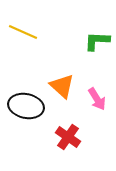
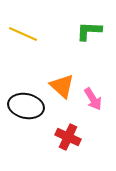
yellow line: moved 2 px down
green L-shape: moved 8 px left, 10 px up
pink arrow: moved 4 px left
red cross: rotated 10 degrees counterclockwise
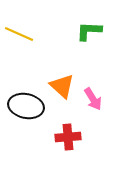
yellow line: moved 4 px left
red cross: rotated 30 degrees counterclockwise
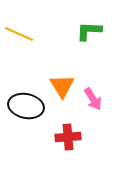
orange triangle: rotated 16 degrees clockwise
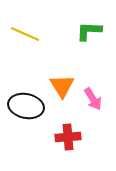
yellow line: moved 6 px right
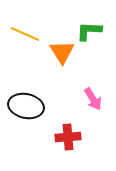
orange triangle: moved 34 px up
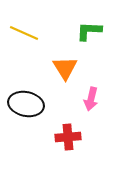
yellow line: moved 1 px left, 1 px up
orange triangle: moved 3 px right, 16 px down
pink arrow: moved 2 px left; rotated 45 degrees clockwise
black ellipse: moved 2 px up
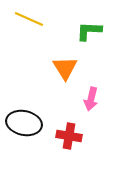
yellow line: moved 5 px right, 14 px up
black ellipse: moved 2 px left, 19 px down
red cross: moved 1 px right, 1 px up; rotated 15 degrees clockwise
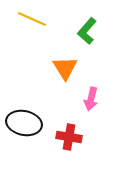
yellow line: moved 3 px right
green L-shape: moved 2 px left; rotated 52 degrees counterclockwise
red cross: moved 1 px down
